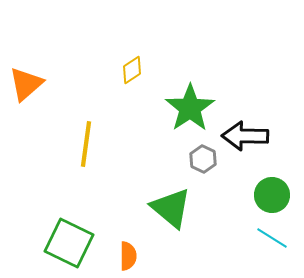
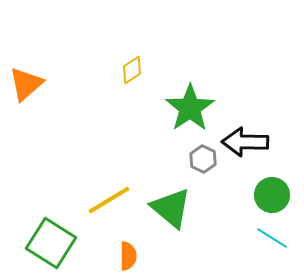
black arrow: moved 6 px down
yellow line: moved 23 px right, 56 px down; rotated 51 degrees clockwise
green square: moved 18 px left; rotated 6 degrees clockwise
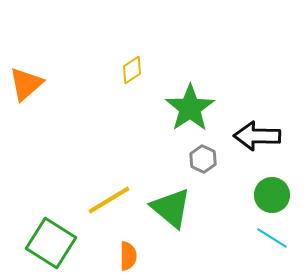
black arrow: moved 12 px right, 6 px up
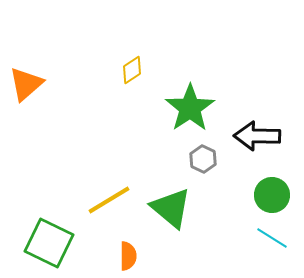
green square: moved 2 px left; rotated 6 degrees counterclockwise
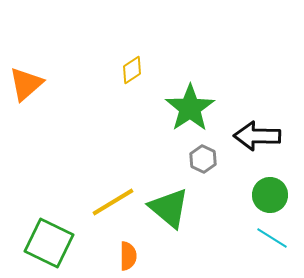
green circle: moved 2 px left
yellow line: moved 4 px right, 2 px down
green triangle: moved 2 px left
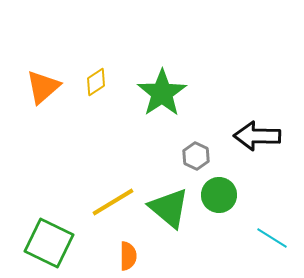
yellow diamond: moved 36 px left, 12 px down
orange triangle: moved 17 px right, 3 px down
green star: moved 28 px left, 15 px up
gray hexagon: moved 7 px left, 3 px up
green circle: moved 51 px left
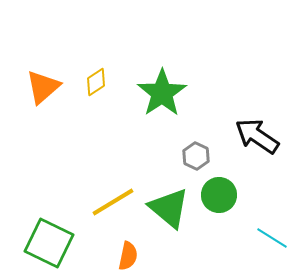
black arrow: rotated 33 degrees clockwise
orange semicircle: rotated 12 degrees clockwise
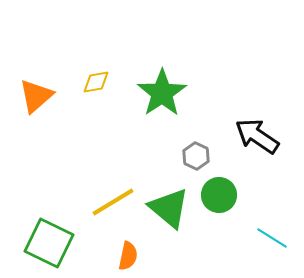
yellow diamond: rotated 24 degrees clockwise
orange triangle: moved 7 px left, 9 px down
